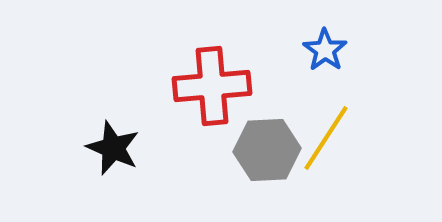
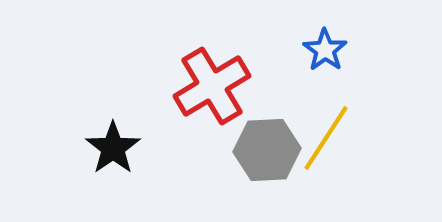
red cross: rotated 26 degrees counterclockwise
black star: rotated 14 degrees clockwise
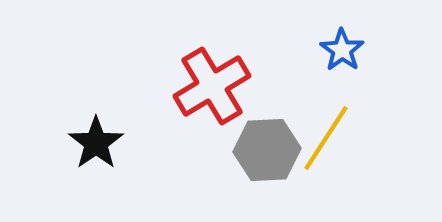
blue star: moved 17 px right
black star: moved 17 px left, 5 px up
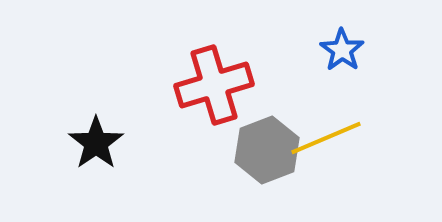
red cross: moved 2 px right, 1 px up; rotated 14 degrees clockwise
yellow line: rotated 34 degrees clockwise
gray hexagon: rotated 18 degrees counterclockwise
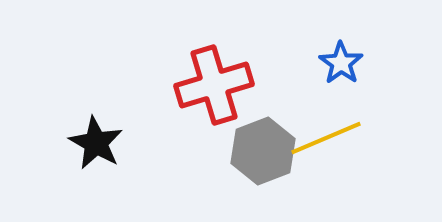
blue star: moved 1 px left, 13 px down
black star: rotated 8 degrees counterclockwise
gray hexagon: moved 4 px left, 1 px down
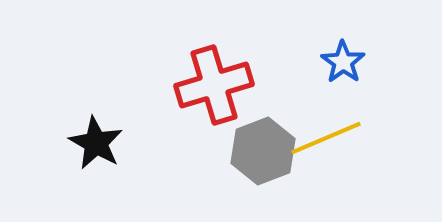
blue star: moved 2 px right, 1 px up
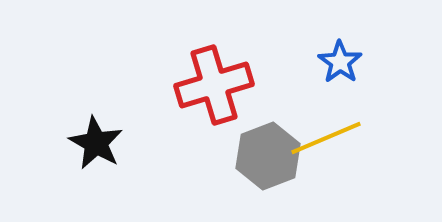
blue star: moved 3 px left
gray hexagon: moved 5 px right, 5 px down
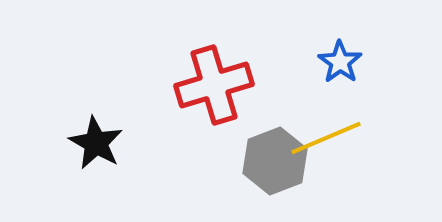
gray hexagon: moved 7 px right, 5 px down
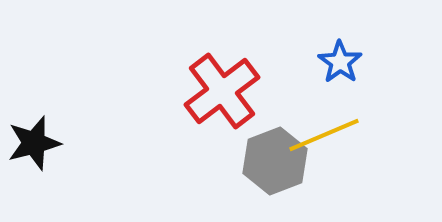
red cross: moved 8 px right, 6 px down; rotated 20 degrees counterclockwise
yellow line: moved 2 px left, 3 px up
black star: moved 62 px left; rotated 28 degrees clockwise
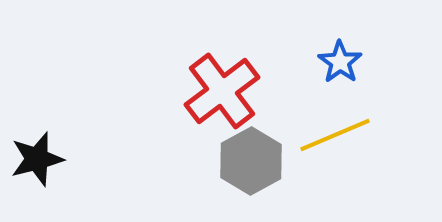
yellow line: moved 11 px right
black star: moved 3 px right, 16 px down
gray hexagon: moved 24 px left; rotated 8 degrees counterclockwise
